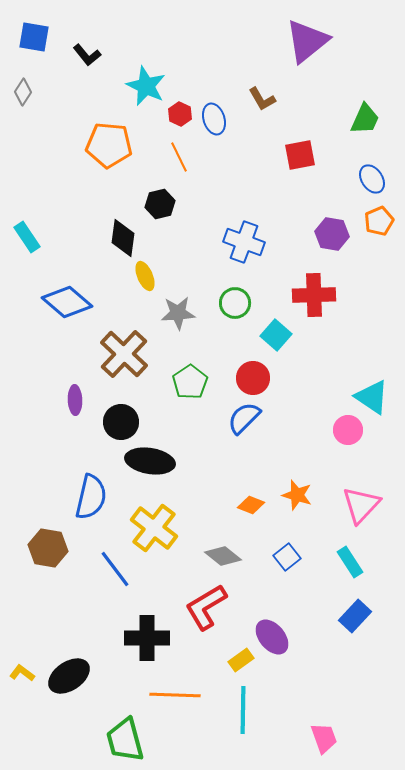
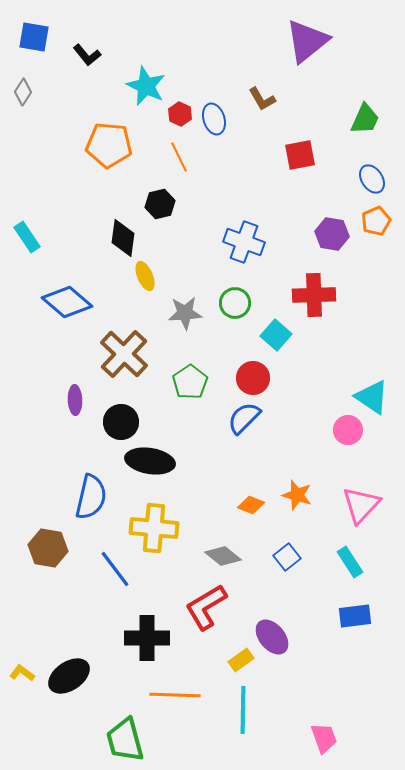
orange pentagon at (379, 221): moved 3 px left
gray star at (178, 313): moved 7 px right
yellow cross at (154, 528): rotated 33 degrees counterclockwise
blue rectangle at (355, 616): rotated 40 degrees clockwise
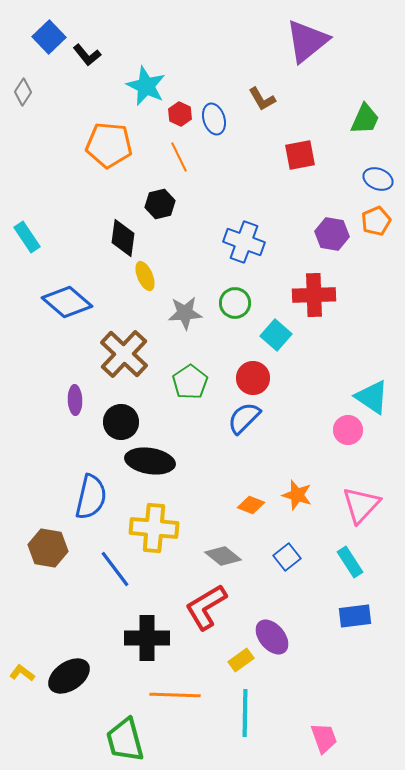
blue square at (34, 37): moved 15 px right; rotated 36 degrees clockwise
blue ellipse at (372, 179): moved 6 px right; rotated 36 degrees counterclockwise
cyan line at (243, 710): moved 2 px right, 3 px down
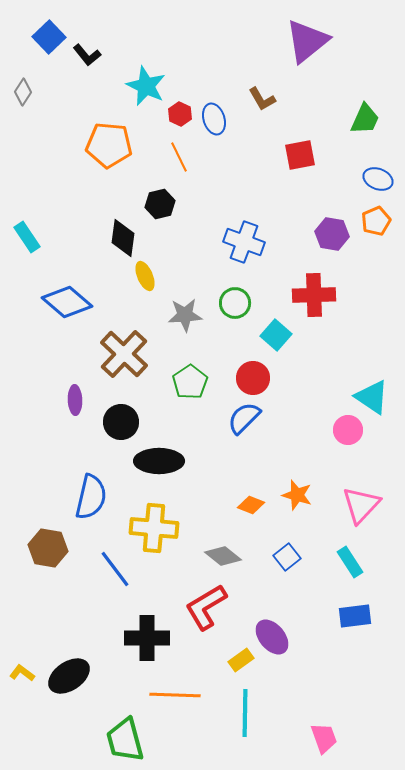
gray star at (185, 313): moved 2 px down
black ellipse at (150, 461): moved 9 px right; rotated 9 degrees counterclockwise
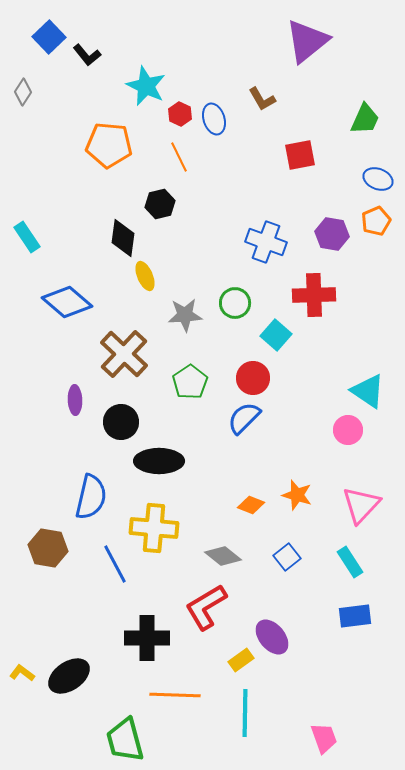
blue cross at (244, 242): moved 22 px right
cyan triangle at (372, 397): moved 4 px left, 6 px up
blue line at (115, 569): moved 5 px up; rotated 9 degrees clockwise
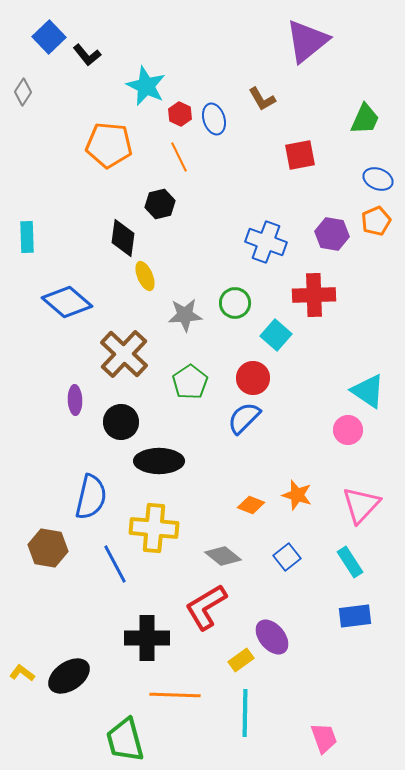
cyan rectangle at (27, 237): rotated 32 degrees clockwise
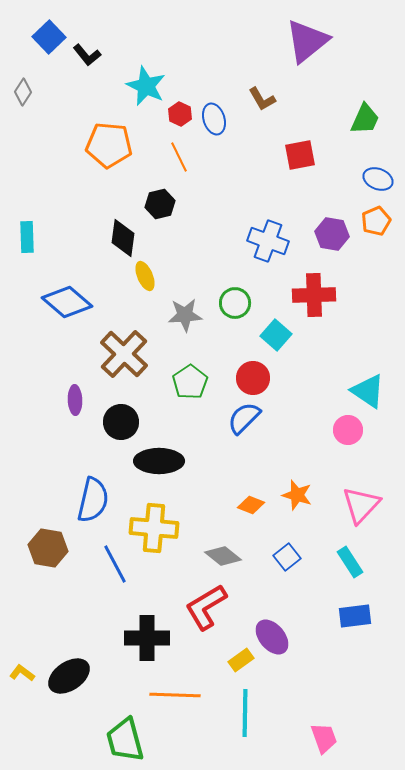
blue cross at (266, 242): moved 2 px right, 1 px up
blue semicircle at (91, 497): moved 2 px right, 3 px down
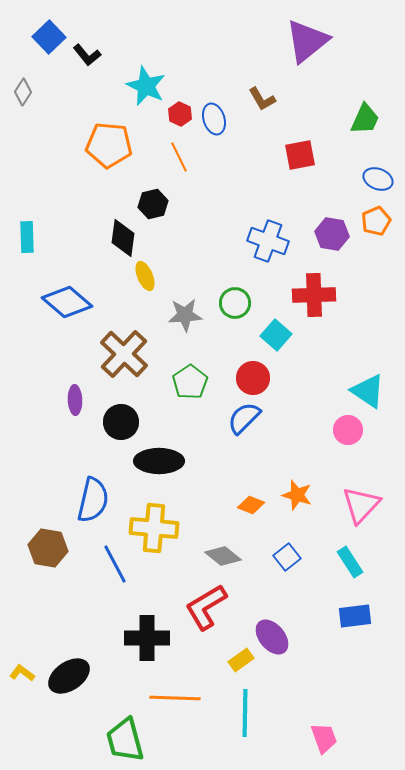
black hexagon at (160, 204): moved 7 px left
orange line at (175, 695): moved 3 px down
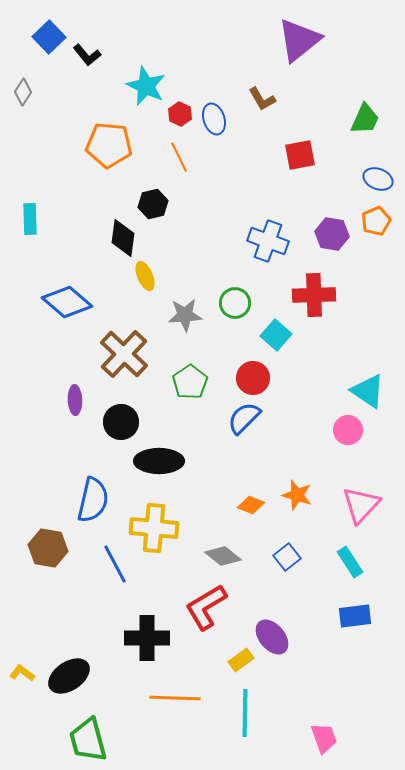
purple triangle at (307, 41): moved 8 px left, 1 px up
cyan rectangle at (27, 237): moved 3 px right, 18 px up
green trapezoid at (125, 740): moved 37 px left
